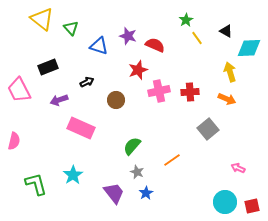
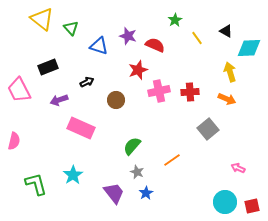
green star: moved 11 px left
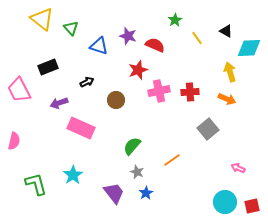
purple arrow: moved 3 px down
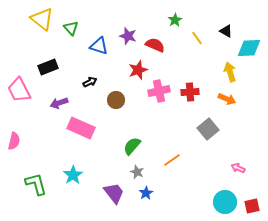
black arrow: moved 3 px right
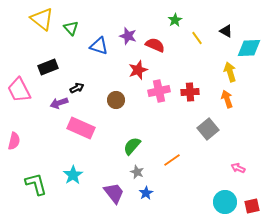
black arrow: moved 13 px left, 6 px down
orange arrow: rotated 132 degrees counterclockwise
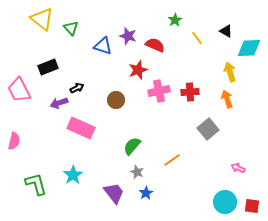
blue triangle: moved 4 px right
red square: rotated 21 degrees clockwise
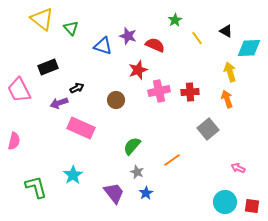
green L-shape: moved 3 px down
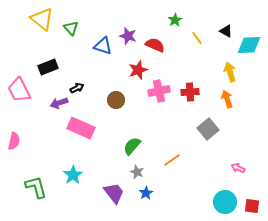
cyan diamond: moved 3 px up
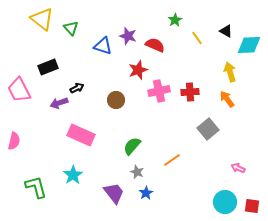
orange arrow: rotated 18 degrees counterclockwise
pink rectangle: moved 7 px down
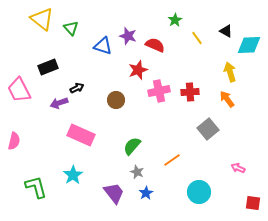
cyan circle: moved 26 px left, 10 px up
red square: moved 1 px right, 3 px up
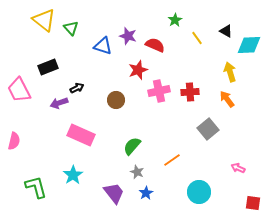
yellow triangle: moved 2 px right, 1 px down
